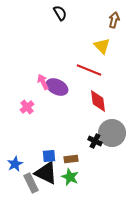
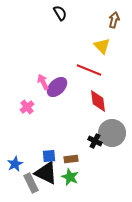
purple ellipse: rotated 70 degrees counterclockwise
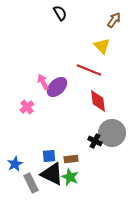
brown arrow: rotated 21 degrees clockwise
black triangle: moved 6 px right, 1 px down
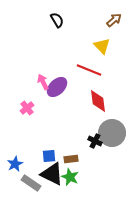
black semicircle: moved 3 px left, 7 px down
brown arrow: rotated 14 degrees clockwise
pink cross: moved 1 px down
gray rectangle: rotated 30 degrees counterclockwise
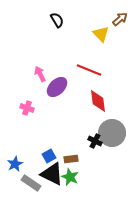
brown arrow: moved 6 px right, 1 px up
yellow triangle: moved 1 px left, 12 px up
pink arrow: moved 3 px left, 8 px up
pink cross: rotated 32 degrees counterclockwise
blue square: rotated 24 degrees counterclockwise
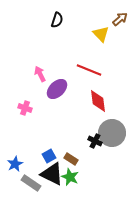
black semicircle: rotated 49 degrees clockwise
purple ellipse: moved 2 px down
pink cross: moved 2 px left
brown rectangle: rotated 40 degrees clockwise
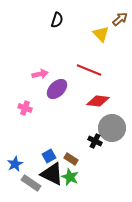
pink arrow: rotated 105 degrees clockwise
red diamond: rotated 75 degrees counterclockwise
gray circle: moved 5 px up
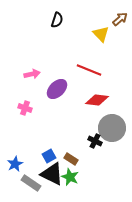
pink arrow: moved 8 px left
red diamond: moved 1 px left, 1 px up
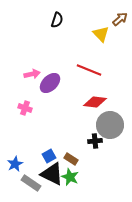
purple ellipse: moved 7 px left, 6 px up
red diamond: moved 2 px left, 2 px down
gray circle: moved 2 px left, 3 px up
black cross: rotated 32 degrees counterclockwise
